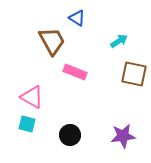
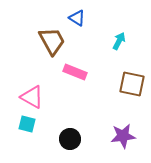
cyan arrow: rotated 30 degrees counterclockwise
brown square: moved 2 px left, 10 px down
black circle: moved 4 px down
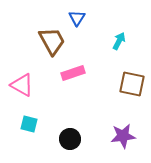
blue triangle: rotated 30 degrees clockwise
pink rectangle: moved 2 px left, 1 px down; rotated 40 degrees counterclockwise
pink triangle: moved 10 px left, 12 px up
cyan square: moved 2 px right
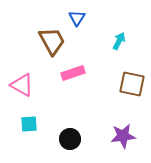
cyan square: rotated 18 degrees counterclockwise
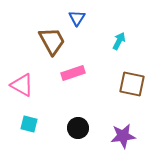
cyan square: rotated 18 degrees clockwise
black circle: moved 8 px right, 11 px up
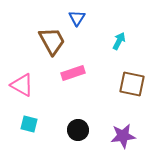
black circle: moved 2 px down
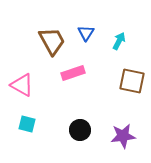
blue triangle: moved 9 px right, 15 px down
brown square: moved 3 px up
cyan square: moved 2 px left
black circle: moved 2 px right
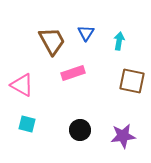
cyan arrow: rotated 18 degrees counterclockwise
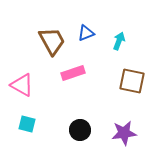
blue triangle: rotated 36 degrees clockwise
cyan arrow: rotated 12 degrees clockwise
purple star: moved 1 px right, 3 px up
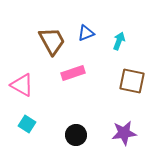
cyan square: rotated 18 degrees clockwise
black circle: moved 4 px left, 5 px down
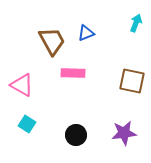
cyan arrow: moved 17 px right, 18 px up
pink rectangle: rotated 20 degrees clockwise
